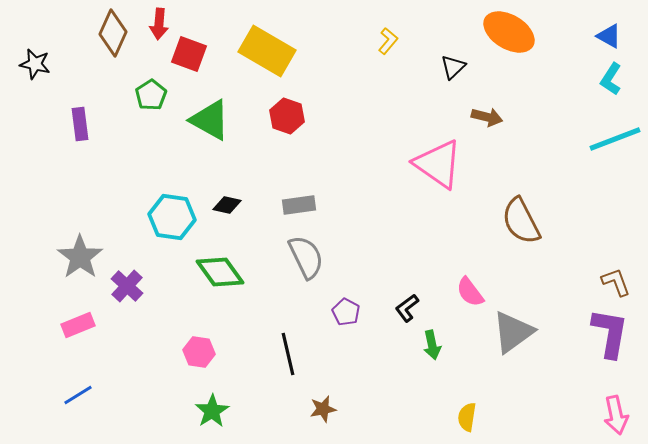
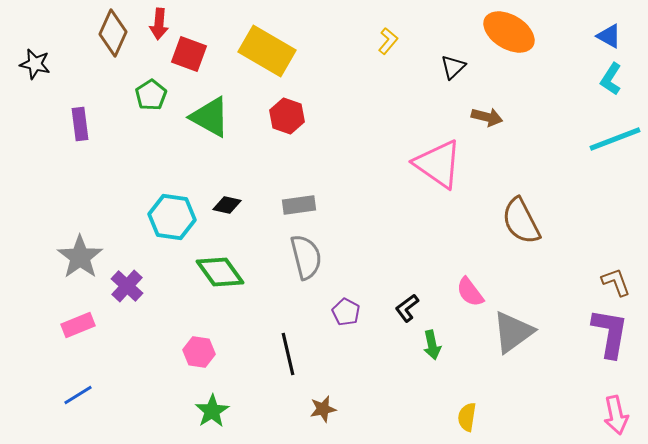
green triangle: moved 3 px up
gray semicircle: rotated 12 degrees clockwise
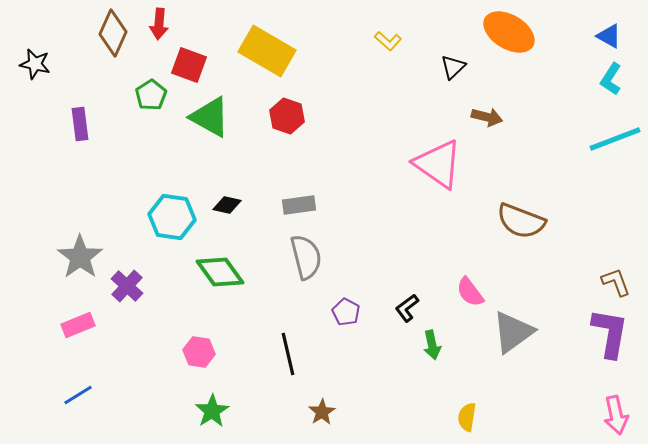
yellow L-shape: rotated 92 degrees clockwise
red square: moved 11 px down
brown semicircle: rotated 42 degrees counterclockwise
brown star: moved 1 px left, 3 px down; rotated 20 degrees counterclockwise
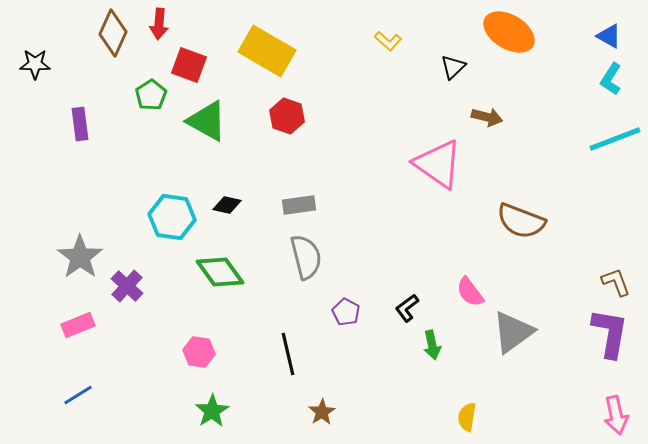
black star: rotated 12 degrees counterclockwise
green triangle: moved 3 px left, 4 px down
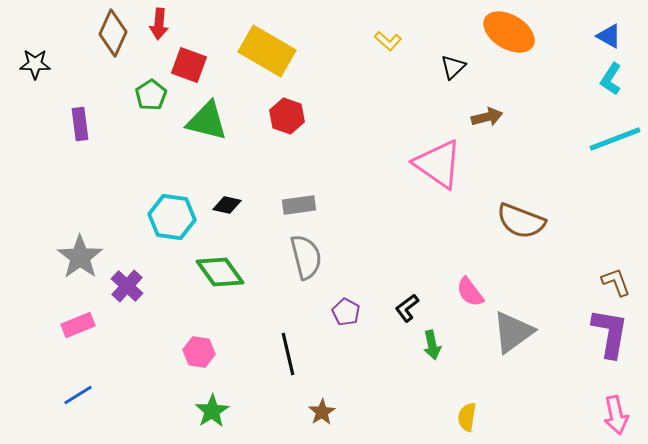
brown arrow: rotated 28 degrees counterclockwise
green triangle: rotated 15 degrees counterclockwise
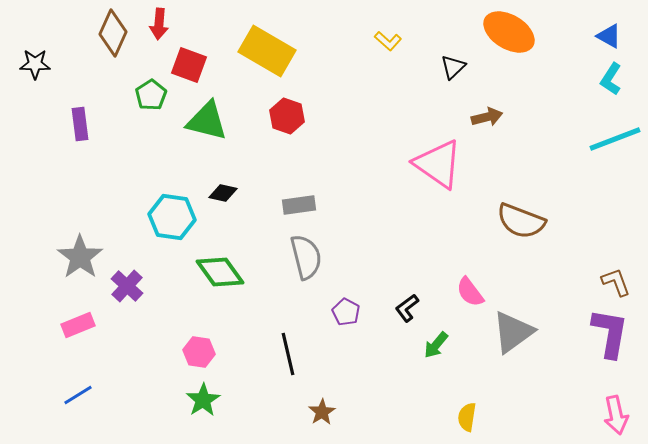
black diamond: moved 4 px left, 12 px up
green arrow: moved 4 px right; rotated 52 degrees clockwise
green star: moved 9 px left, 11 px up
